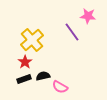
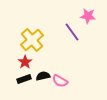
pink semicircle: moved 6 px up
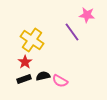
pink star: moved 1 px left, 1 px up
yellow cross: rotated 15 degrees counterclockwise
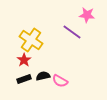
purple line: rotated 18 degrees counterclockwise
yellow cross: moved 1 px left
red star: moved 1 px left, 2 px up
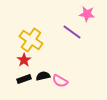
pink star: moved 1 px up
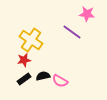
red star: rotated 24 degrees clockwise
black rectangle: rotated 16 degrees counterclockwise
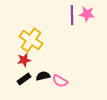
purple line: moved 17 px up; rotated 54 degrees clockwise
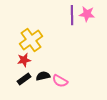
yellow cross: rotated 20 degrees clockwise
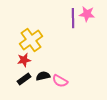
purple line: moved 1 px right, 3 px down
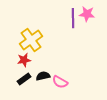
pink semicircle: moved 1 px down
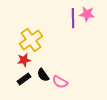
black semicircle: moved 1 px up; rotated 112 degrees counterclockwise
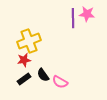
yellow cross: moved 2 px left, 1 px down; rotated 15 degrees clockwise
